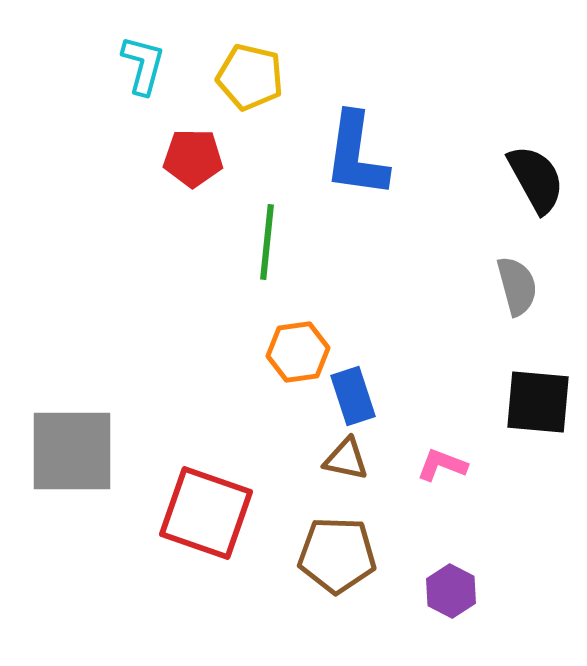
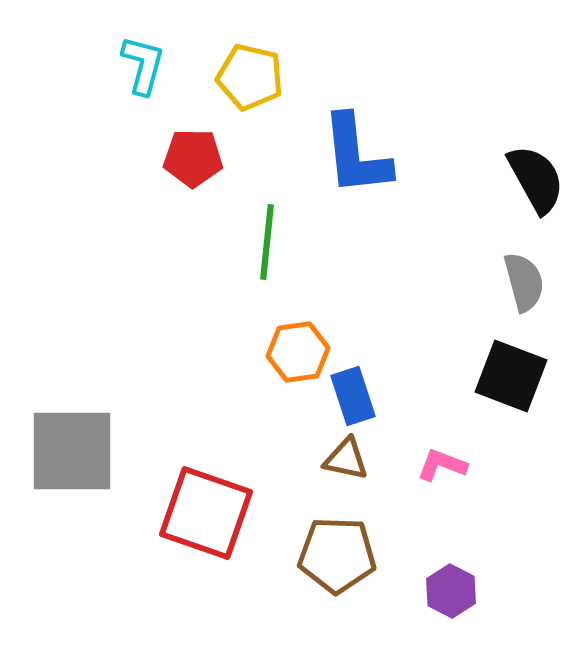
blue L-shape: rotated 14 degrees counterclockwise
gray semicircle: moved 7 px right, 4 px up
black square: moved 27 px left, 26 px up; rotated 16 degrees clockwise
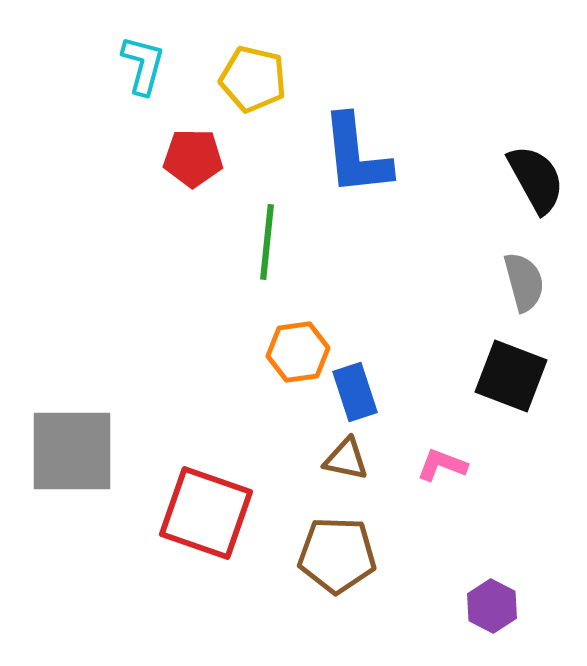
yellow pentagon: moved 3 px right, 2 px down
blue rectangle: moved 2 px right, 4 px up
purple hexagon: moved 41 px right, 15 px down
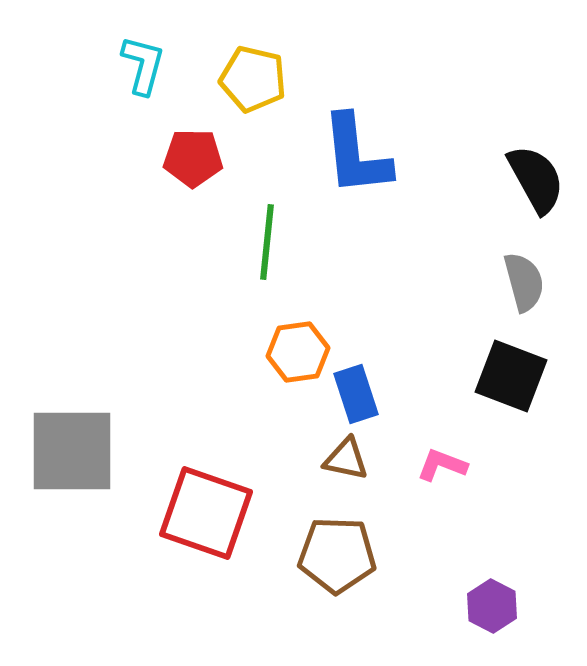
blue rectangle: moved 1 px right, 2 px down
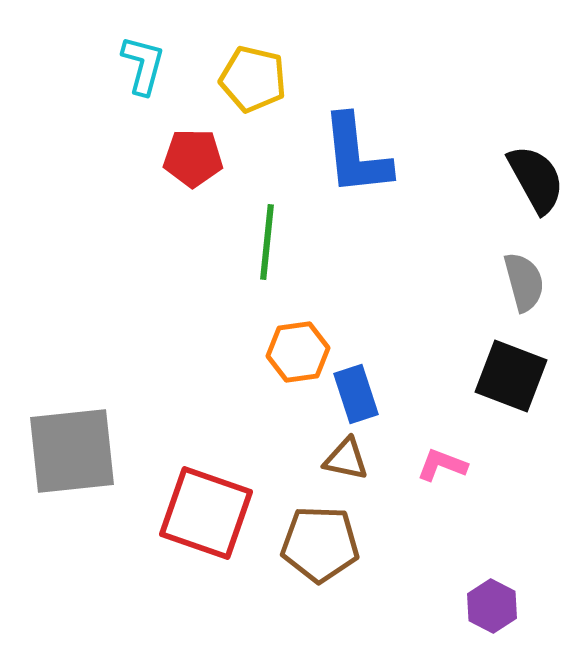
gray square: rotated 6 degrees counterclockwise
brown pentagon: moved 17 px left, 11 px up
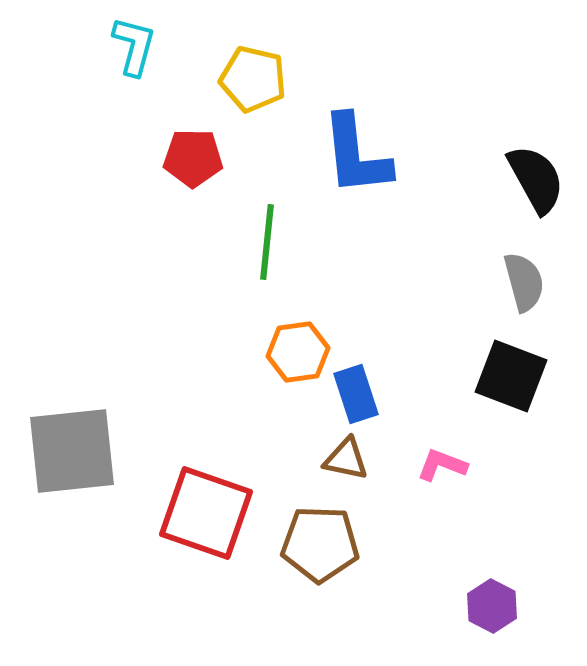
cyan L-shape: moved 9 px left, 19 px up
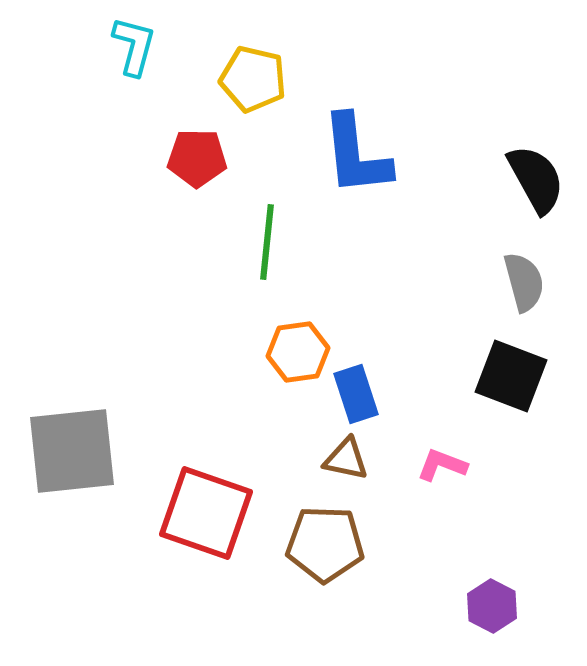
red pentagon: moved 4 px right
brown pentagon: moved 5 px right
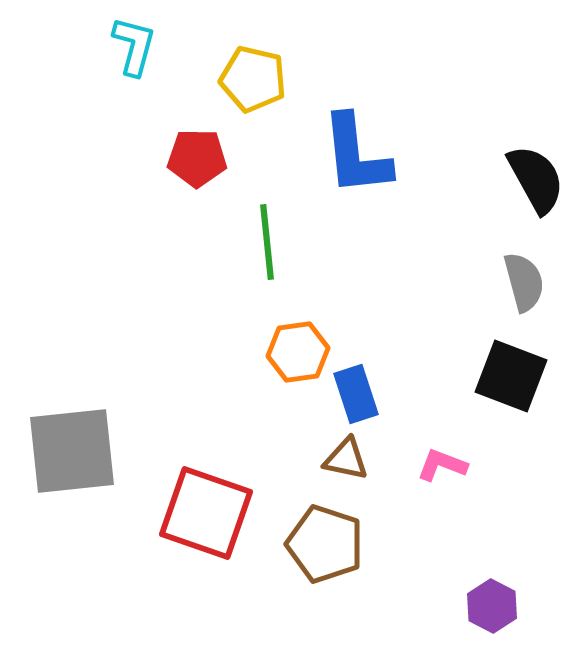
green line: rotated 12 degrees counterclockwise
brown pentagon: rotated 16 degrees clockwise
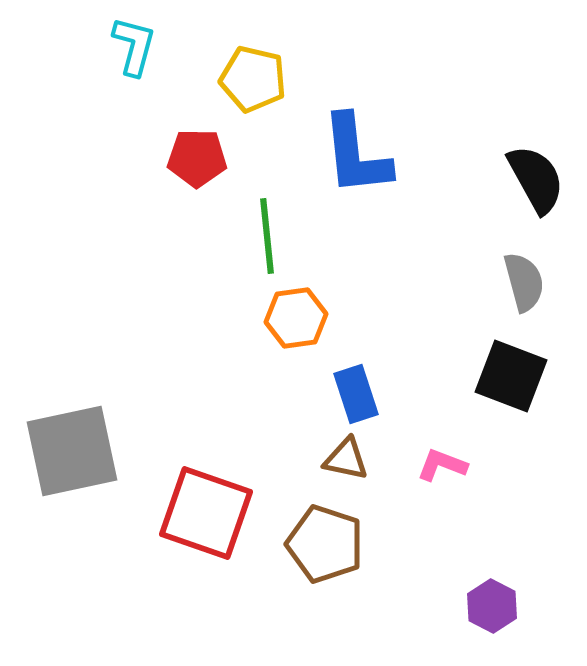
green line: moved 6 px up
orange hexagon: moved 2 px left, 34 px up
gray square: rotated 6 degrees counterclockwise
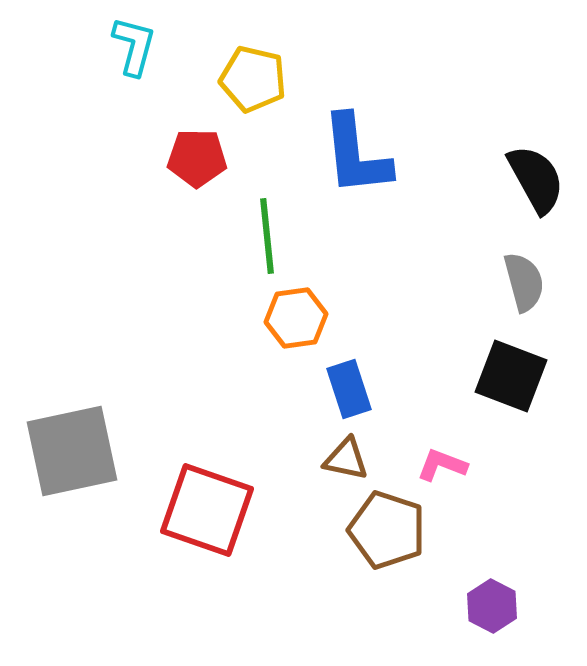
blue rectangle: moved 7 px left, 5 px up
red square: moved 1 px right, 3 px up
brown pentagon: moved 62 px right, 14 px up
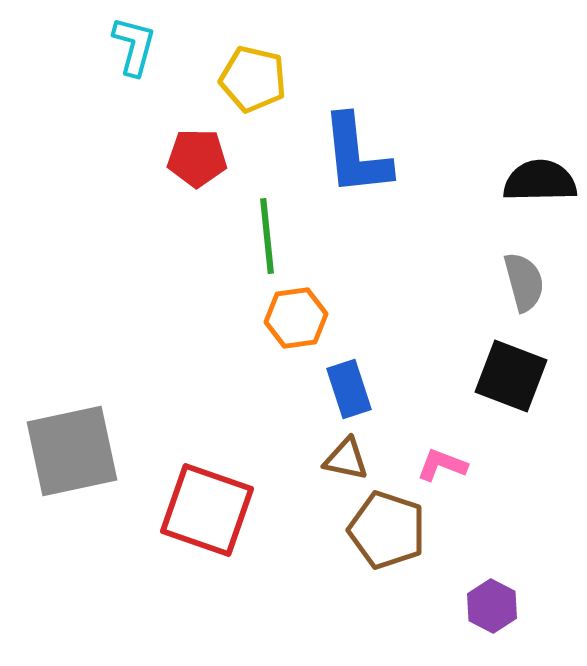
black semicircle: moved 4 px right, 2 px down; rotated 62 degrees counterclockwise
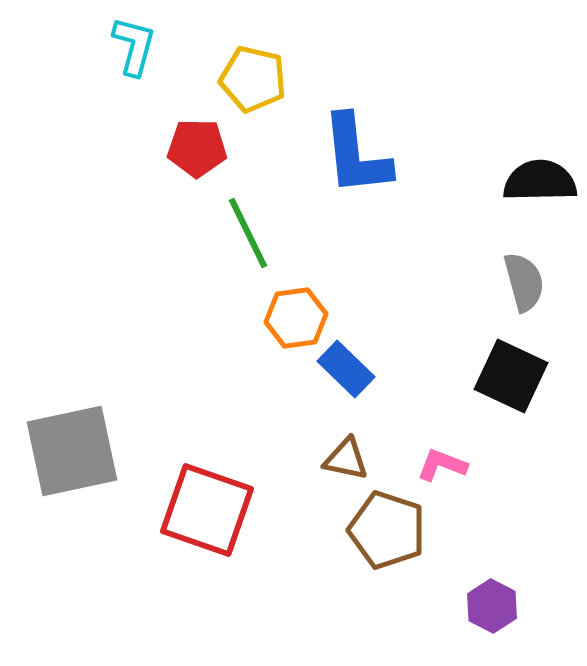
red pentagon: moved 10 px up
green line: moved 19 px left, 3 px up; rotated 20 degrees counterclockwise
black square: rotated 4 degrees clockwise
blue rectangle: moved 3 px left, 20 px up; rotated 28 degrees counterclockwise
